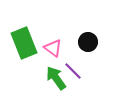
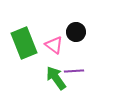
black circle: moved 12 px left, 10 px up
pink triangle: moved 1 px right, 3 px up
purple line: moved 1 px right; rotated 48 degrees counterclockwise
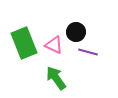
pink triangle: rotated 12 degrees counterclockwise
purple line: moved 14 px right, 19 px up; rotated 18 degrees clockwise
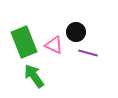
green rectangle: moved 1 px up
purple line: moved 1 px down
green arrow: moved 22 px left, 2 px up
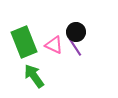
purple line: moved 13 px left, 6 px up; rotated 42 degrees clockwise
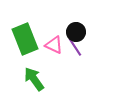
green rectangle: moved 1 px right, 3 px up
green arrow: moved 3 px down
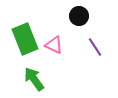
black circle: moved 3 px right, 16 px up
purple line: moved 20 px right
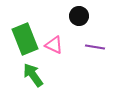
purple line: rotated 48 degrees counterclockwise
green arrow: moved 1 px left, 4 px up
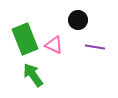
black circle: moved 1 px left, 4 px down
